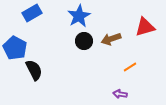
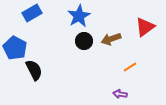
red triangle: rotated 20 degrees counterclockwise
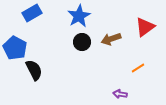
black circle: moved 2 px left, 1 px down
orange line: moved 8 px right, 1 px down
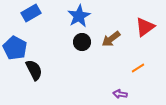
blue rectangle: moved 1 px left
brown arrow: rotated 18 degrees counterclockwise
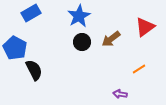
orange line: moved 1 px right, 1 px down
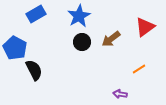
blue rectangle: moved 5 px right, 1 px down
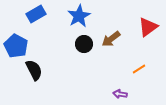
red triangle: moved 3 px right
black circle: moved 2 px right, 2 px down
blue pentagon: moved 1 px right, 2 px up
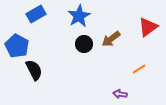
blue pentagon: moved 1 px right
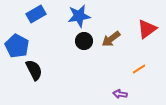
blue star: rotated 20 degrees clockwise
red triangle: moved 1 px left, 2 px down
black circle: moved 3 px up
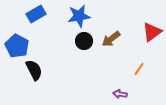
red triangle: moved 5 px right, 3 px down
orange line: rotated 24 degrees counterclockwise
